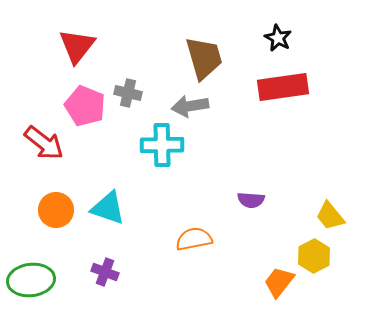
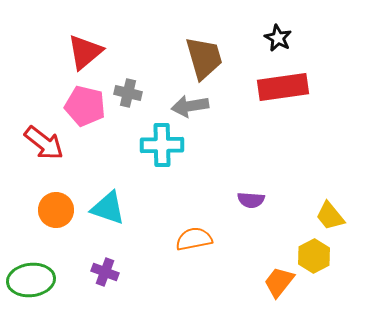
red triangle: moved 8 px right, 6 px down; rotated 12 degrees clockwise
pink pentagon: rotated 9 degrees counterclockwise
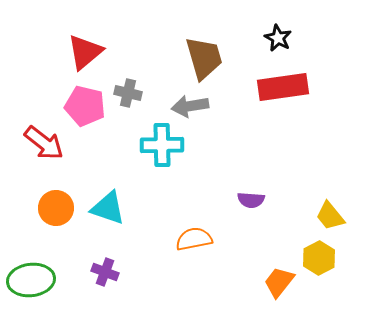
orange circle: moved 2 px up
yellow hexagon: moved 5 px right, 2 px down
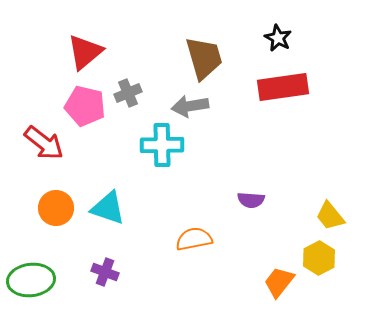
gray cross: rotated 36 degrees counterclockwise
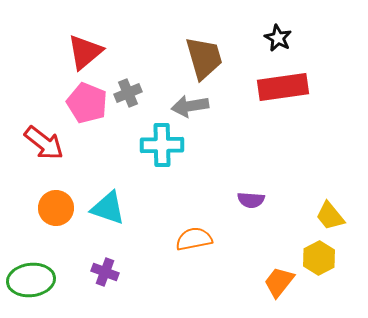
pink pentagon: moved 2 px right, 3 px up; rotated 9 degrees clockwise
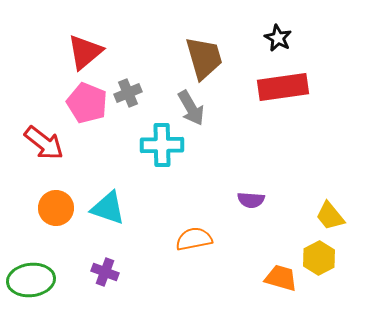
gray arrow: moved 1 px right, 2 px down; rotated 111 degrees counterclockwise
orange trapezoid: moved 2 px right, 4 px up; rotated 68 degrees clockwise
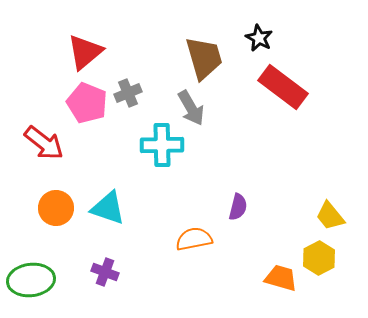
black star: moved 19 px left
red rectangle: rotated 45 degrees clockwise
purple semicircle: moved 13 px left, 7 px down; rotated 80 degrees counterclockwise
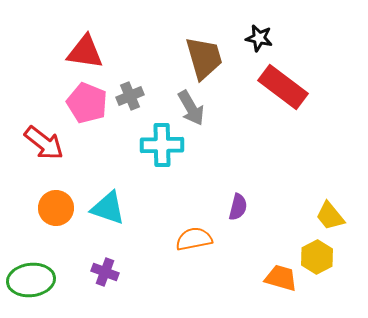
black star: rotated 16 degrees counterclockwise
red triangle: rotated 48 degrees clockwise
gray cross: moved 2 px right, 3 px down
yellow hexagon: moved 2 px left, 1 px up
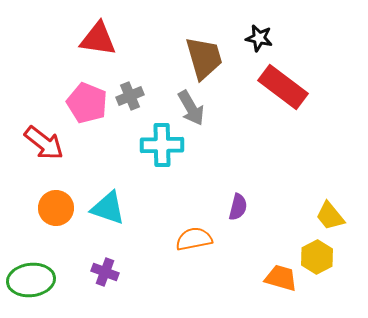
red triangle: moved 13 px right, 13 px up
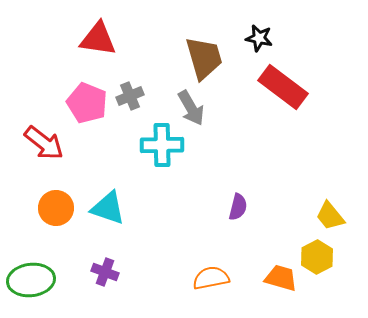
orange semicircle: moved 17 px right, 39 px down
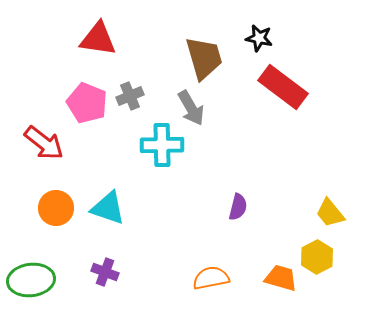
yellow trapezoid: moved 3 px up
